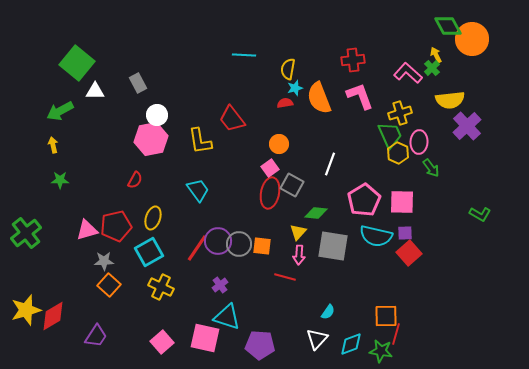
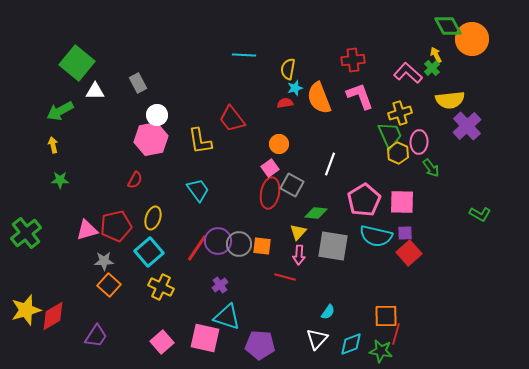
cyan square at (149, 252): rotated 12 degrees counterclockwise
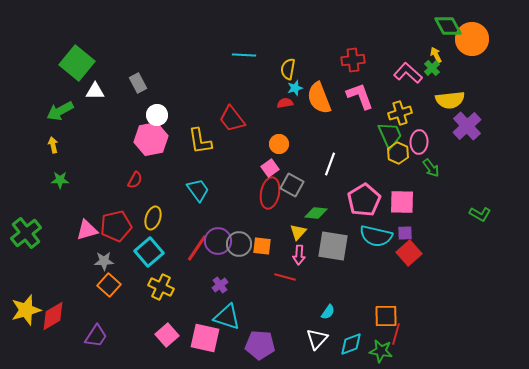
pink square at (162, 342): moved 5 px right, 7 px up
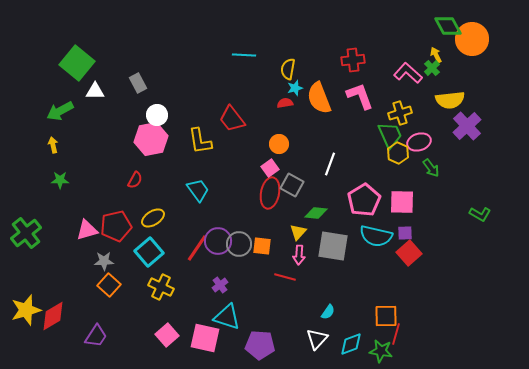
pink ellipse at (419, 142): rotated 70 degrees clockwise
yellow ellipse at (153, 218): rotated 40 degrees clockwise
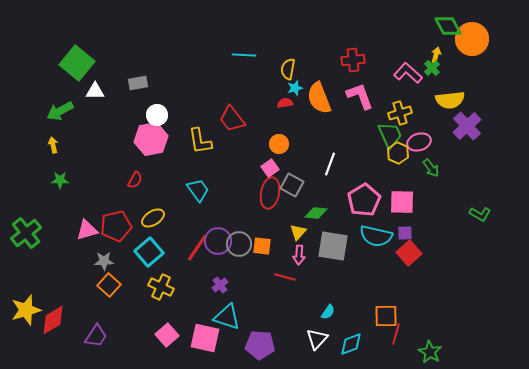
yellow arrow at (436, 55): rotated 42 degrees clockwise
gray rectangle at (138, 83): rotated 72 degrees counterclockwise
red diamond at (53, 316): moved 4 px down
green star at (381, 351): moved 49 px right, 1 px down; rotated 20 degrees clockwise
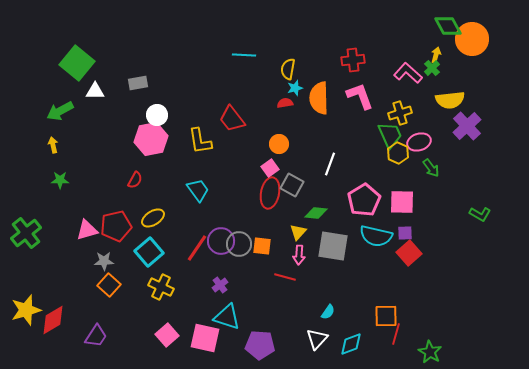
orange semicircle at (319, 98): rotated 20 degrees clockwise
purple circle at (218, 241): moved 3 px right
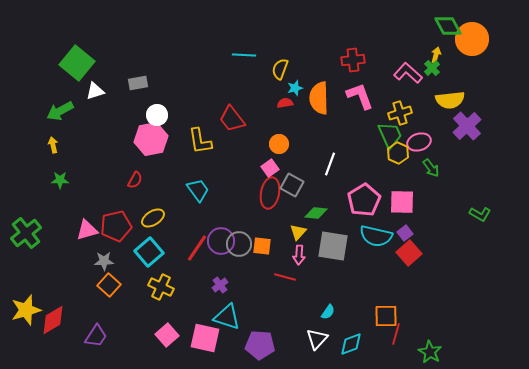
yellow semicircle at (288, 69): moved 8 px left; rotated 10 degrees clockwise
white triangle at (95, 91): rotated 18 degrees counterclockwise
purple square at (405, 233): rotated 35 degrees counterclockwise
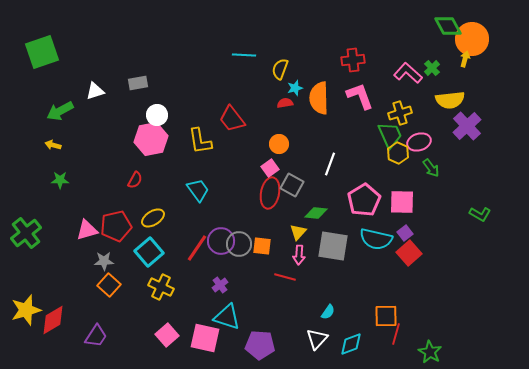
yellow arrow at (436, 55): moved 29 px right, 4 px down
green square at (77, 63): moved 35 px left, 11 px up; rotated 32 degrees clockwise
yellow arrow at (53, 145): rotated 63 degrees counterclockwise
cyan semicircle at (376, 236): moved 3 px down
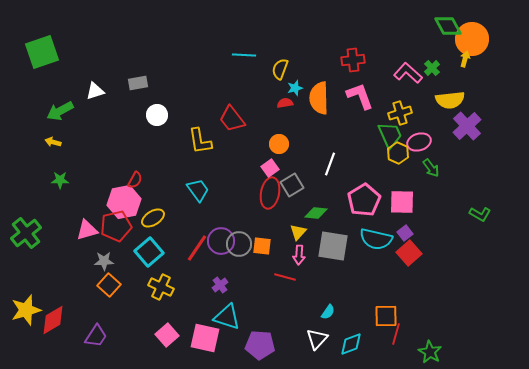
pink hexagon at (151, 139): moved 27 px left, 63 px down
yellow arrow at (53, 145): moved 3 px up
gray square at (292, 185): rotated 30 degrees clockwise
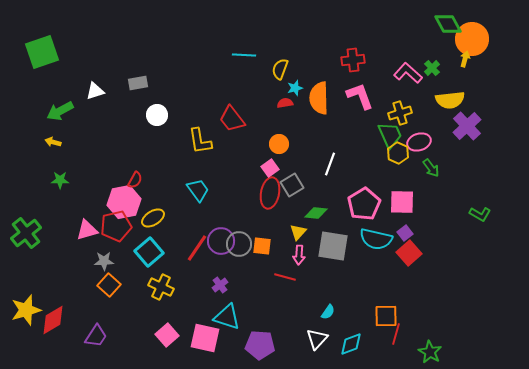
green diamond at (448, 26): moved 2 px up
pink pentagon at (364, 200): moved 4 px down
